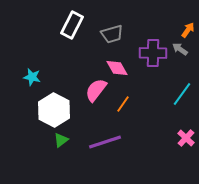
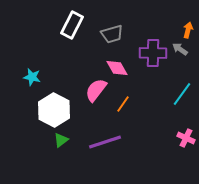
orange arrow: rotated 21 degrees counterclockwise
pink cross: rotated 18 degrees counterclockwise
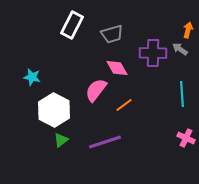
cyan line: rotated 40 degrees counterclockwise
orange line: moved 1 px right, 1 px down; rotated 18 degrees clockwise
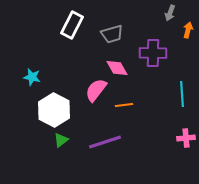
gray arrow: moved 10 px left, 36 px up; rotated 105 degrees counterclockwise
orange line: rotated 30 degrees clockwise
pink cross: rotated 30 degrees counterclockwise
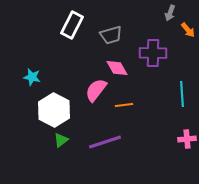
orange arrow: rotated 126 degrees clockwise
gray trapezoid: moved 1 px left, 1 px down
pink cross: moved 1 px right, 1 px down
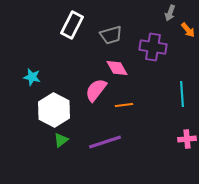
purple cross: moved 6 px up; rotated 8 degrees clockwise
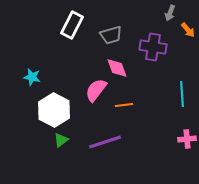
pink diamond: rotated 10 degrees clockwise
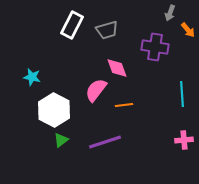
gray trapezoid: moved 4 px left, 5 px up
purple cross: moved 2 px right
pink cross: moved 3 px left, 1 px down
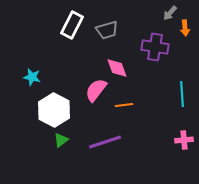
gray arrow: rotated 21 degrees clockwise
orange arrow: moved 3 px left, 2 px up; rotated 35 degrees clockwise
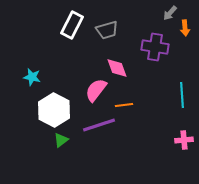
cyan line: moved 1 px down
purple line: moved 6 px left, 17 px up
